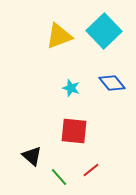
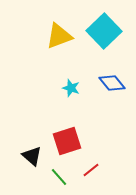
red square: moved 7 px left, 10 px down; rotated 24 degrees counterclockwise
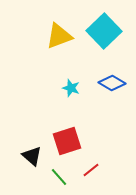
blue diamond: rotated 20 degrees counterclockwise
